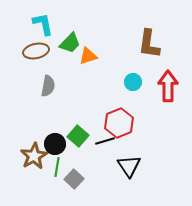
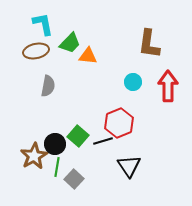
orange triangle: rotated 24 degrees clockwise
black line: moved 2 px left
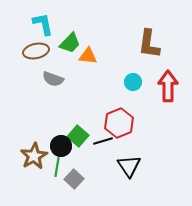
gray semicircle: moved 5 px right, 7 px up; rotated 100 degrees clockwise
black circle: moved 6 px right, 2 px down
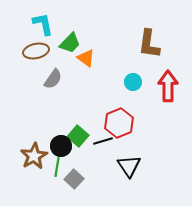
orange triangle: moved 2 px left, 2 px down; rotated 30 degrees clockwise
gray semicircle: rotated 75 degrees counterclockwise
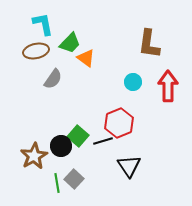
green line: moved 16 px down; rotated 18 degrees counterclockwise
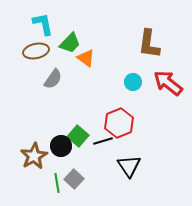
red arrow: moved 3 px up; rotated 52 degrees counterclockwise
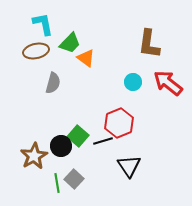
gray semicircle: moved 4 px down; rotated 20 degrees counterclockwise
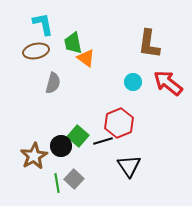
green trapezoid: moved 3 px right; rotated 125 degrees clockwise
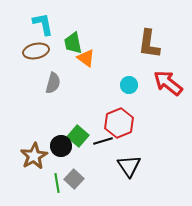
cyan circle: moved 4 px left, 3 px down
